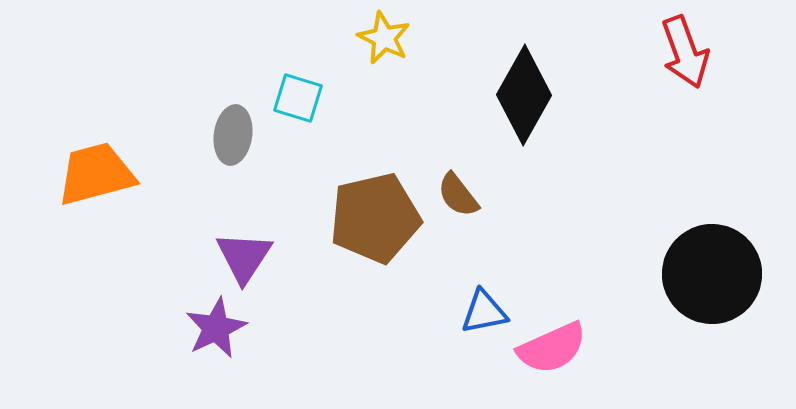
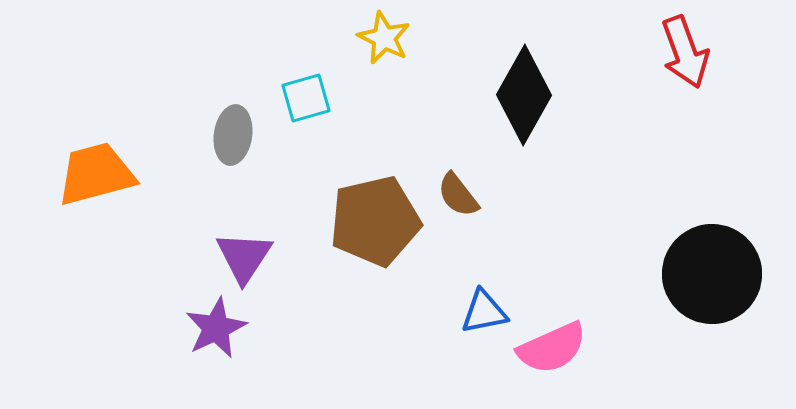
cyan square: moved 8 px right; rotated 33 degrees counterclockwise
brown pentagon: moved 3 px down
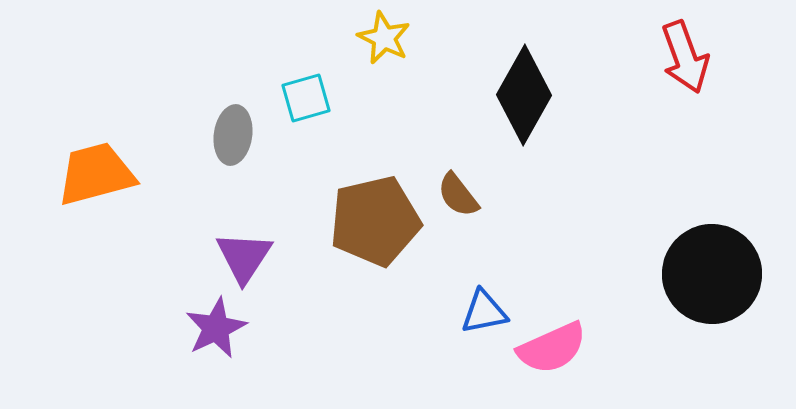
red arrow: moved 5 px down
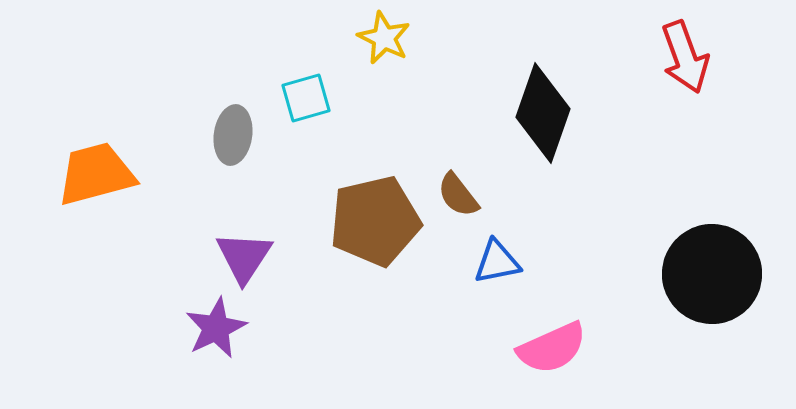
black diamond: moved 19 px right, 18 px down; rotated 10 degrees counterclockwise
blue triangle: moved 13 px right, 50 px up
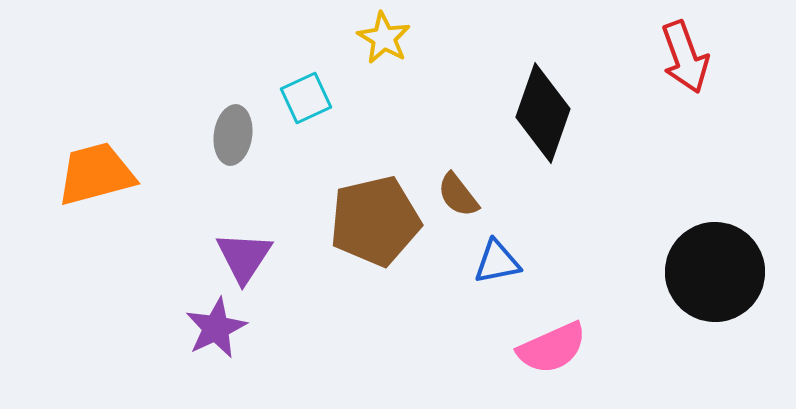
yellow star: rotated 4 degrees clockwise
cyan square: rotated 9 degrees counterclockwise
black circle: moved 3 px right, 2 px up
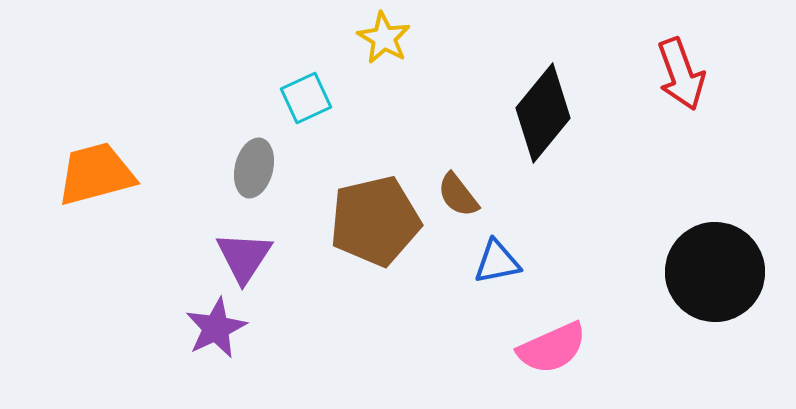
red arrow: moved 4 px left, 17 px down
black diamond: rotated 20 degrees clockwise
gray ellipse: moved 21 px right, 33 px down; rotated 6 degrees clockwise
